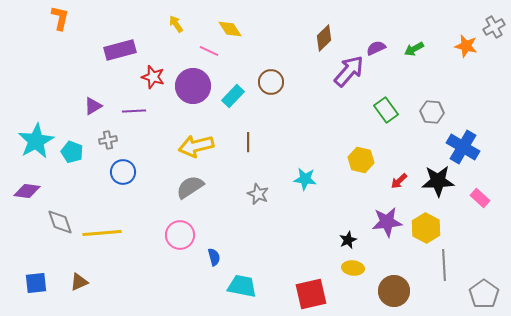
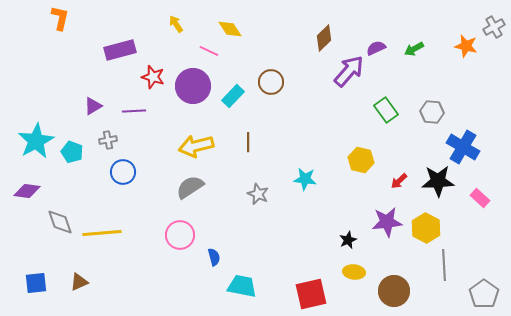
yellow ellipse at (353, 268): moved 1 px right, 4 px down
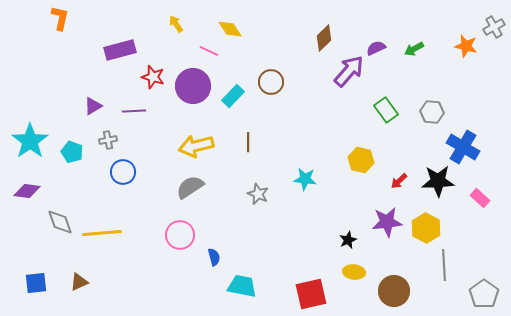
cyan star at (36, 141): moved 6 px left; rotated 6 degrees counterclockwise
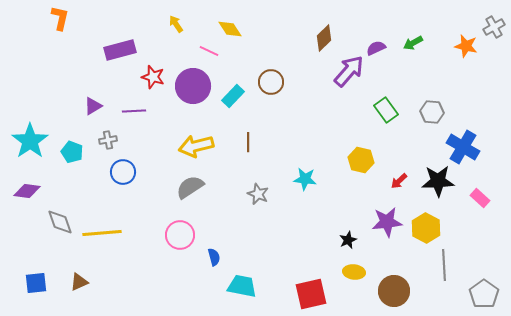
green arrow at (414, 49): moved 1 px left, 6 px up
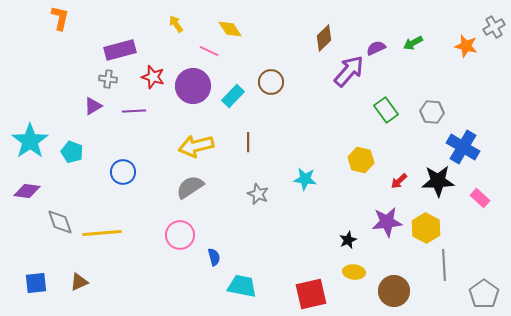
gray cross at (108, 140): moved 61 px up; rotated 18 degrees clockwise
